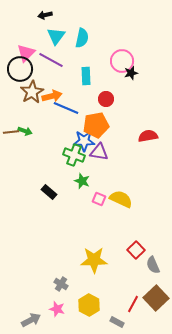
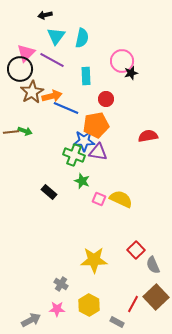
purple line: moved 1 px right
purple triangle: moved 1 px left
brown square: moved 1 px up
pink star: rotated 14 degrees counterclockwise
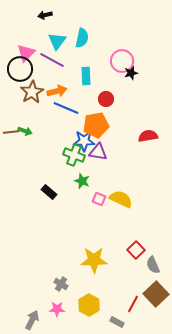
cyan triangle: moved 1 px right, 5 px down
orange arrow: moved 5 px right, 5 px up
brown square: moved 3 px up
gray arrow: moved 1 px right; rotated 36 degrees counterclockwise
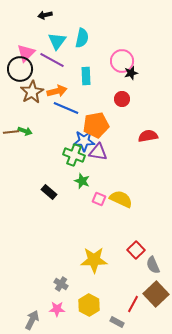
red circle: moved 16 px right
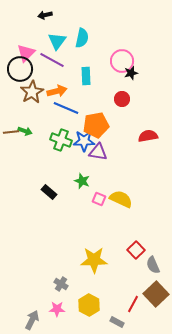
green cross: moved 13 px left, 15 px up
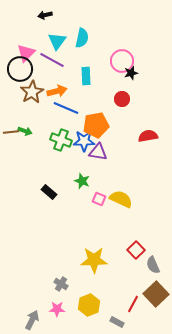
yellow hexagon: rotated 10 degrees clockwise
